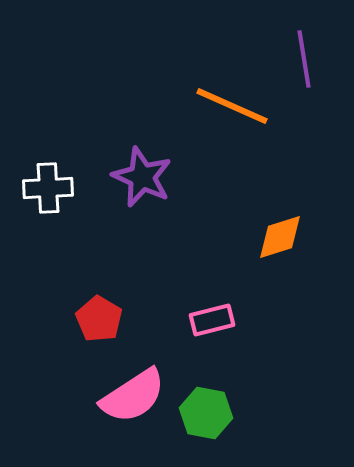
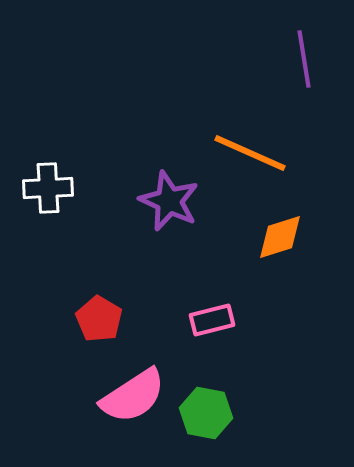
orange line: moved 18 px right, 47 px down
purple star: moved 27 px right, 24 px down
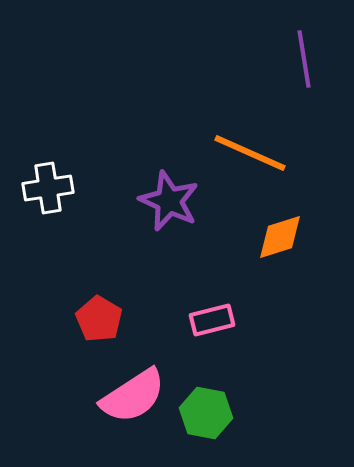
white cross: rotated 6 degrees counterclockwise
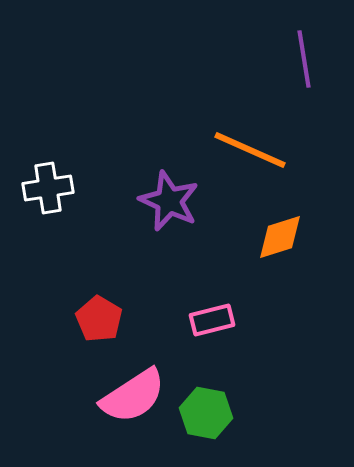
orange line: moved 3 px up
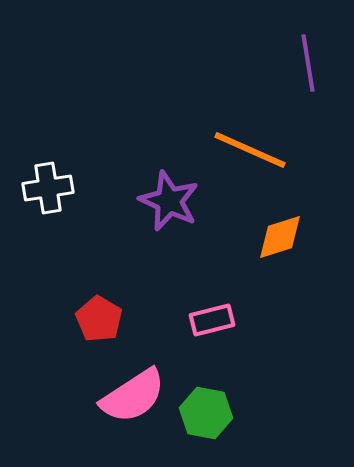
purple line: moved 4 px right, 4 px down
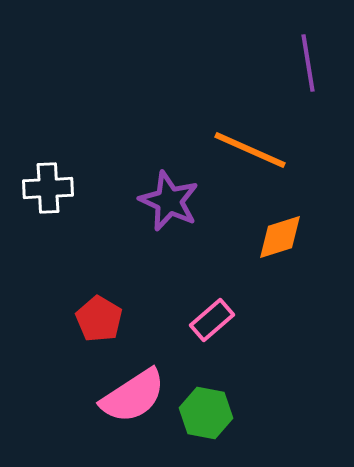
white cross: rotated 6 degrees clockwise
pink rectangle: rotated 27 degrees counterclockwise
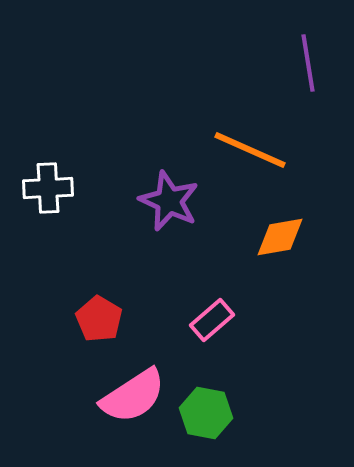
orange diamond: rotated 8 degrees clockwise
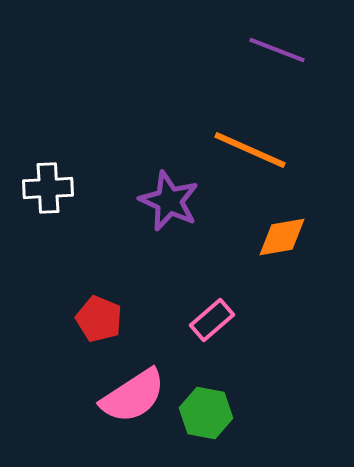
purple line: moved 31 px left, 13 px up; rotated 60 degrees counterclockwise
orange diamond: moved 2 px right
red pentagon: rotated 9 degrees counterclockwise
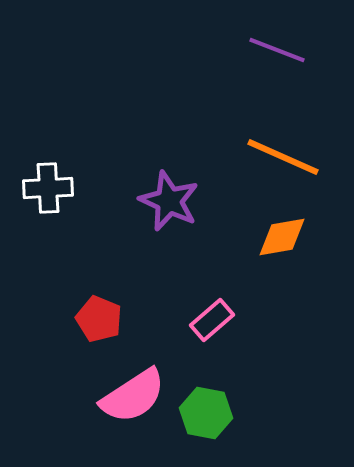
orange line: moved 33 px right, 7 px down
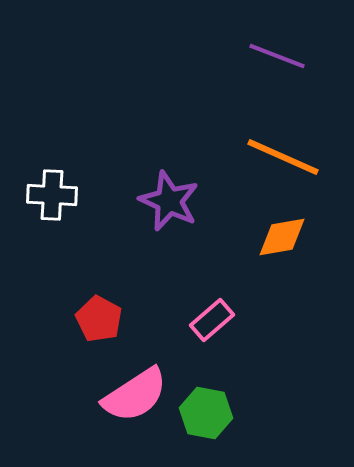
purple line: moved 6 px down
white cross: moved 4 px right, 7 px down; rotated 6 degrees clockwise
red pentagon: rotated 6 degrees clockwise
pink semicircle: moved 2 px right, 1 px up
